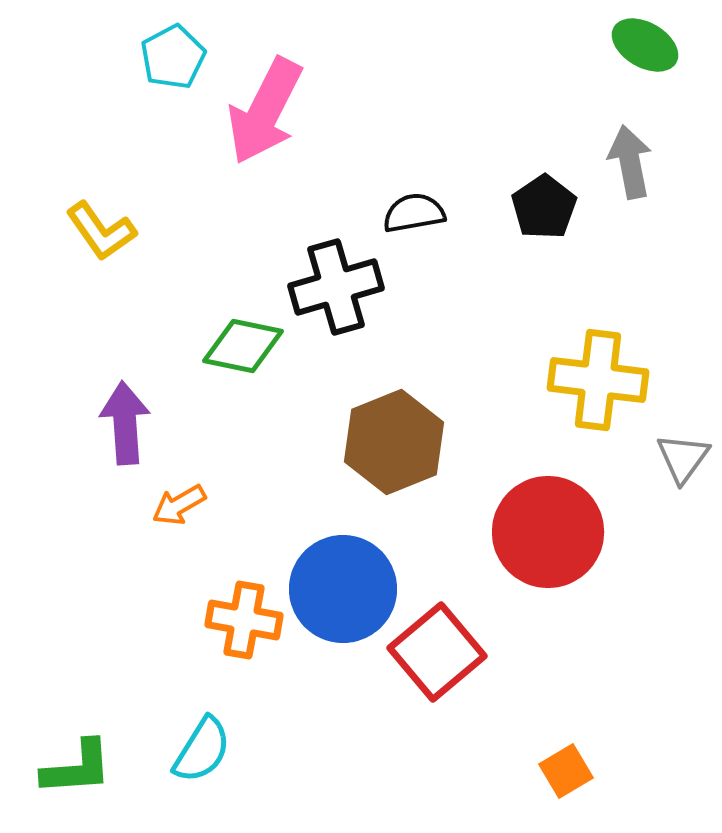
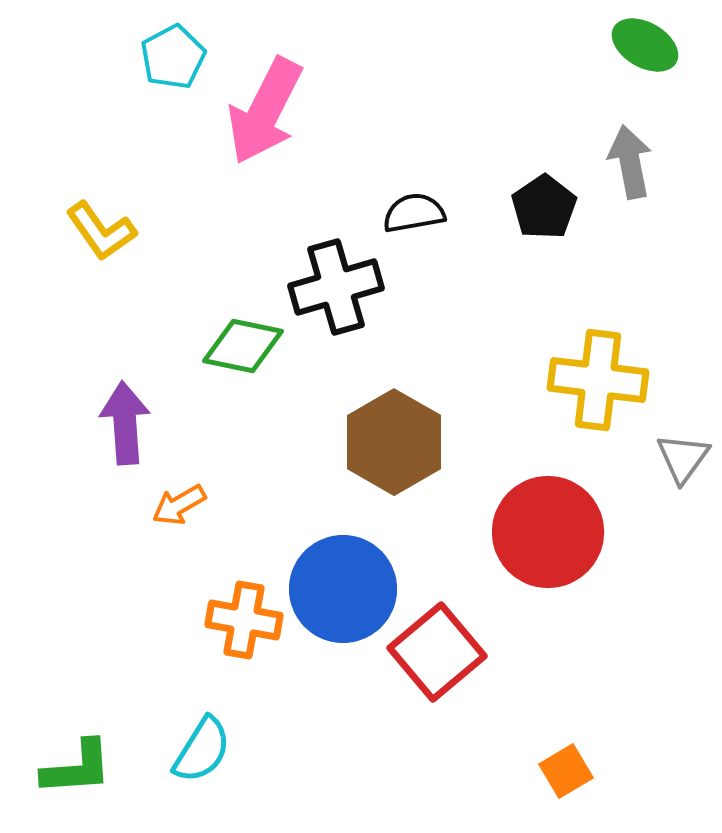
brown hexagon: rotated 8 degrees counterclockwise
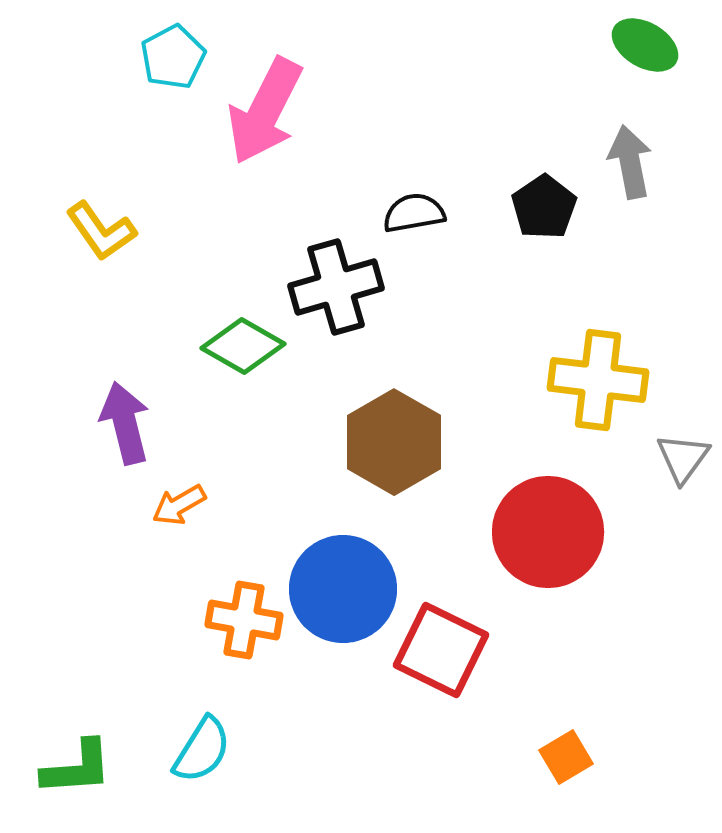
green diamond: rotated 18 degrees clockwise
purple arrow: rotated 10 degrees counterclockwise
red square: moved 4 px right, 2 px up; rotated 24 degrees counterclockwise
orange square: moved 14 px up
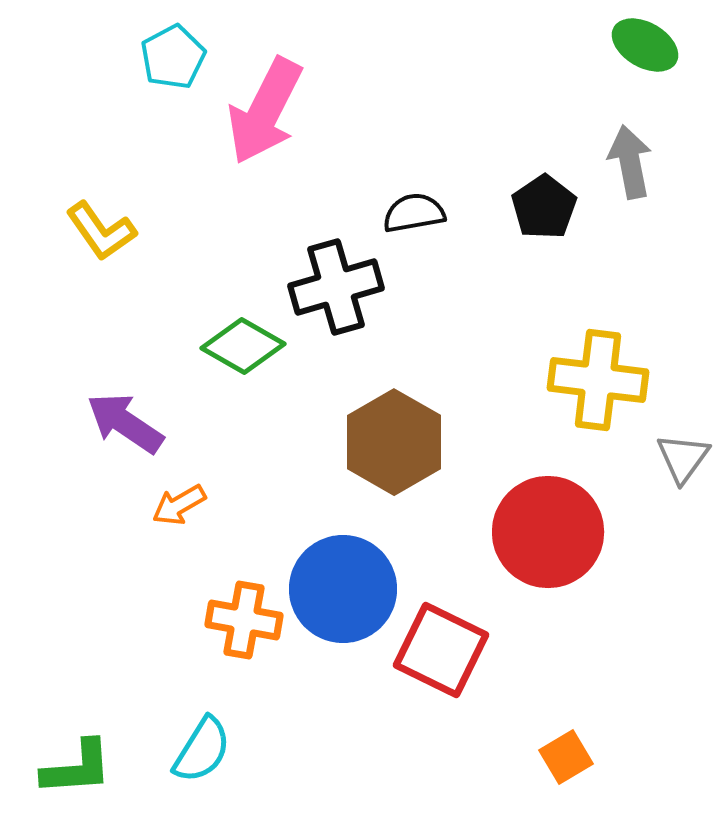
purple arrow: rotated 42 degrees counterclockwise
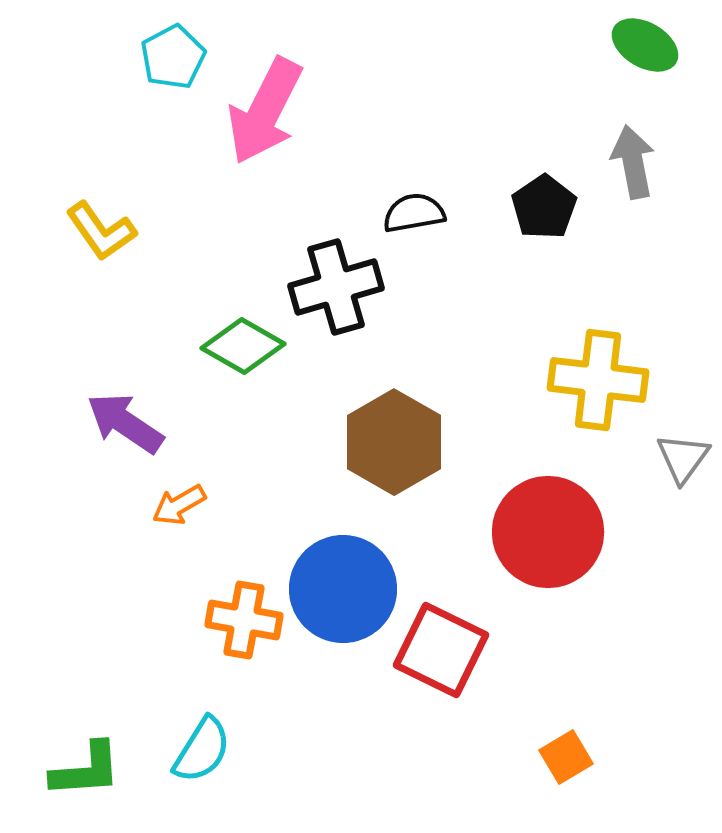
gray arrow: moved 3 px right
green L-shape: moved 9 px right, 2 px down
